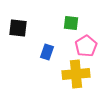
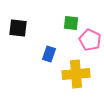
pink pentagon: moved 4 px right, 6 px up; rotated 15 degrees counterclockwise
blue rectangle: moved 2 px right, 2 px down
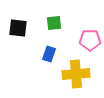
green square: moved 17 px left; rotated 14 degrees counterclockwise
pink pentagon: rotated 25 degrees counterclockwise
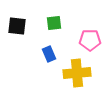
black square: moved 1 px left, 2 px up
blue rectangle: rotated 42 degrees counterclockwise
yellow cross: moved 1 px right, 1 px up
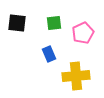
black square: moved 3 px up
pink pentagon: moved 7 px left, 7 px up; rotated 25 degrees counterclockwise
yellow cross: moved 1 px left, 3 px down
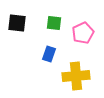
green square: rotated 14 degrees clockwise
blue rectangle: rotated 42 degrees clockwise
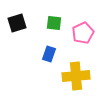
black square: rotated 24 degrees counterclockwise
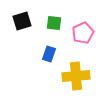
black square: moved 5 px right, 2 px up
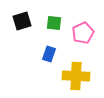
yellow cross: rotated 8 degrees clockwise
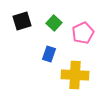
green square: rotated 35 degrees clockwise
yellow cross: moved 1 px left, 1 px up
